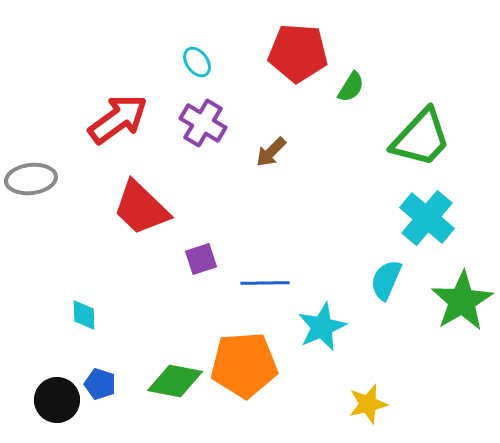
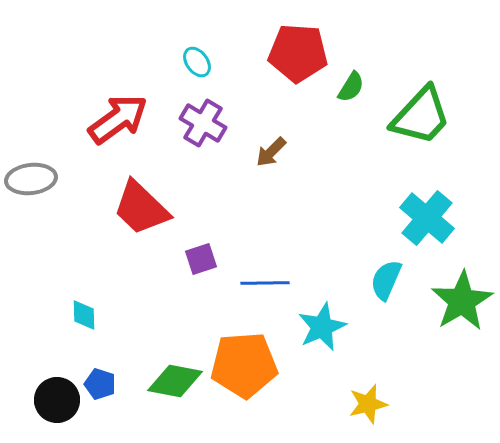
green trapezoid: moved 22 px up
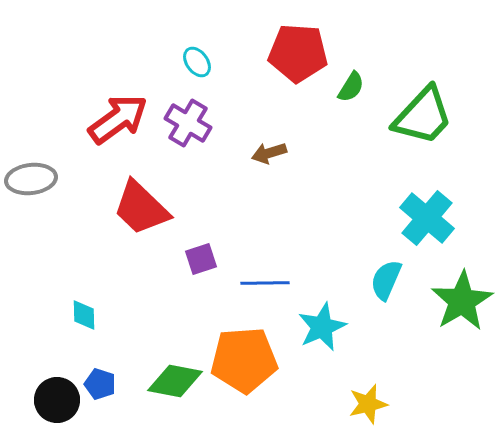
green trapezoid: moved 2 px right
purple cross: moved 15 px left
brown arrow: moved 2 px left, 1 px down; rotated 28 degrees clockwise
orange pentagon: moved 5 px up
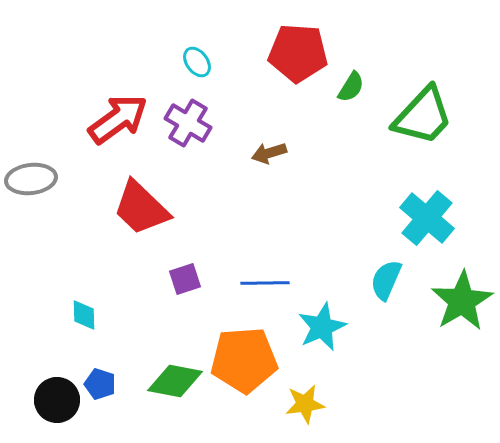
purple square: moved 16 px left, 20 px down
yellow star: moved 63 px left; rotated 6 degrees clockwise
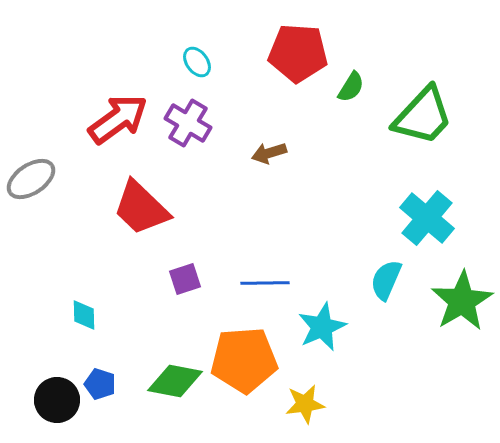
gray ellipse: rotated 27 degrees counterclockwise
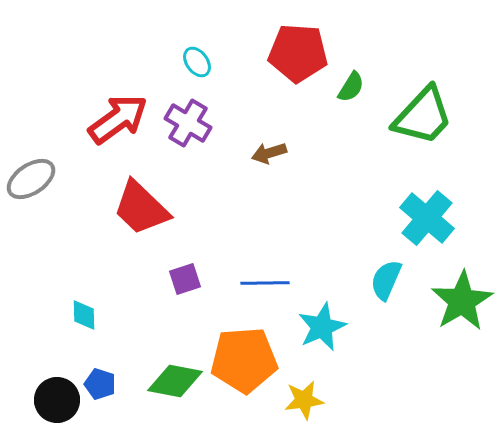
yellow star: moved 1 px left, 4 px up
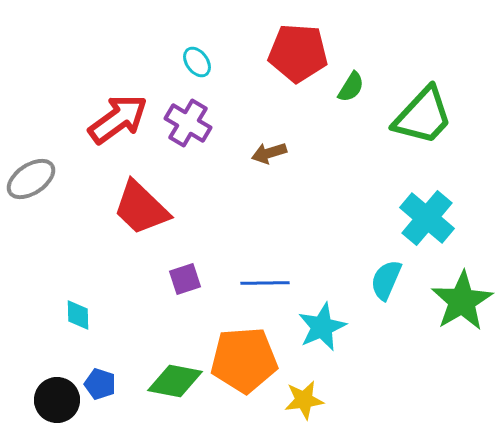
cyan diamond: moved 6 px left
